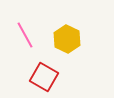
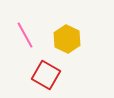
red square: moved 2 px right, 2 px up
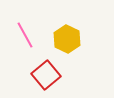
red square: rotated 20 degrees clockwise
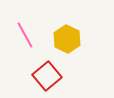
red square: moved 1 px right, 1 px down
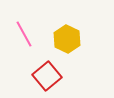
pink line: moved 1 px left, 1 px up
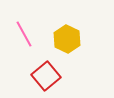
red square: moved 1 px left
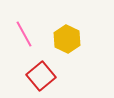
red square: moved 5 px left
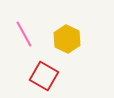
red square: moved 3 px right; rotated 20 degrees counterclockwise
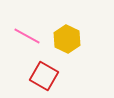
pink line: moved 3 px right, 2 px down; rotated 32 degrees counterclockwise
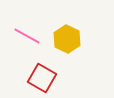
red square: moved 2 px left, 2 px down
